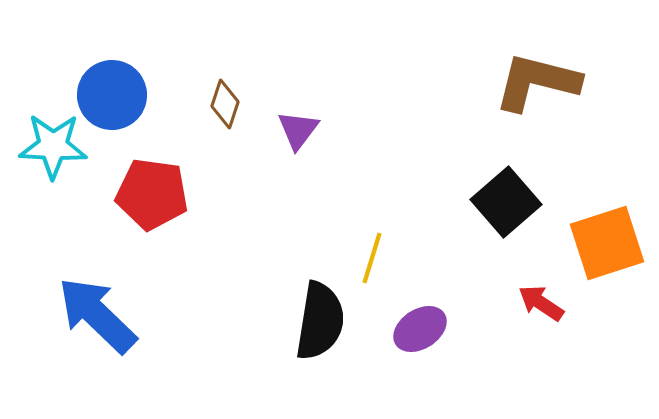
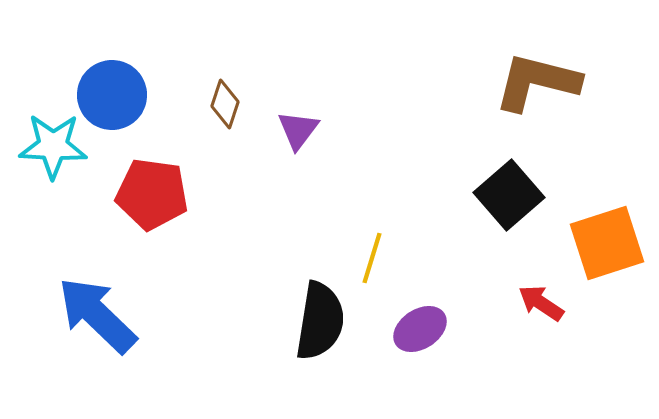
black square: moved 3 px right, 7 px up
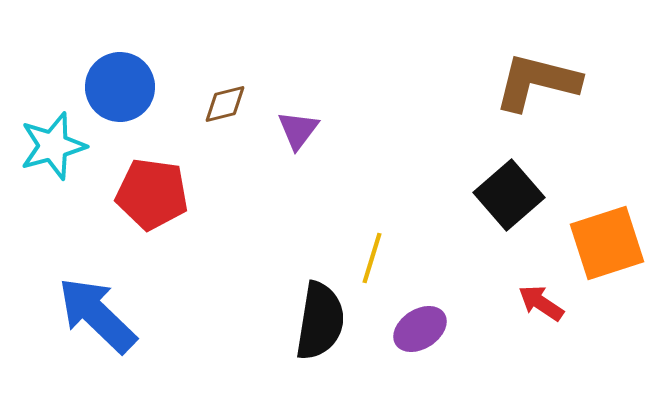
blue circle: moved 8 px right, 8 px up
brown diamond: rotated 57 degrees clockwise
cyan star: rotated 18 degrees counterclockwise
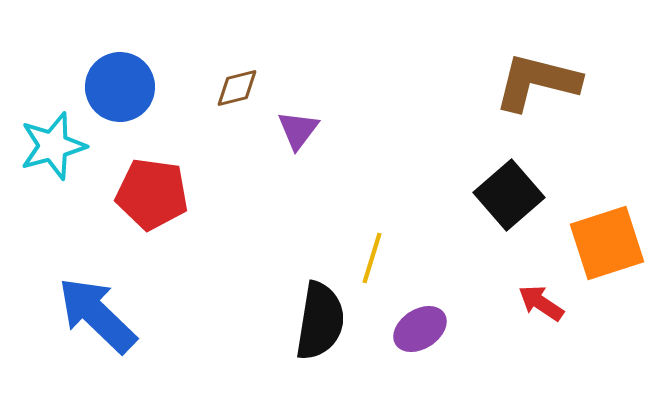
brown diamond: moved 12 px right, 16 px up
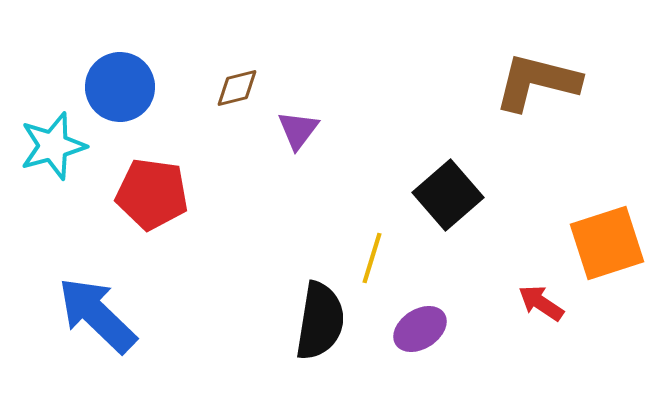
black square: moved 61 px left
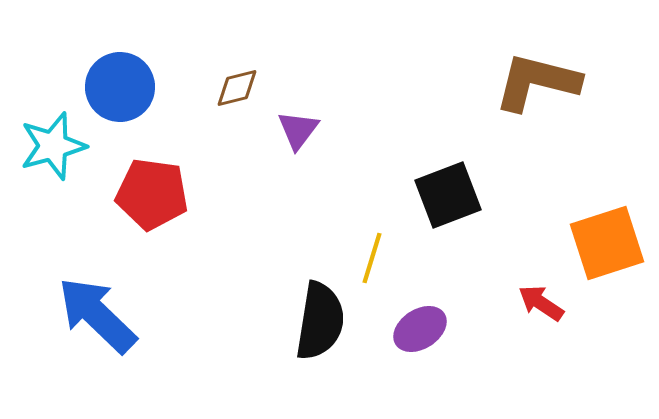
black square: rotated 20 degrees clockwise
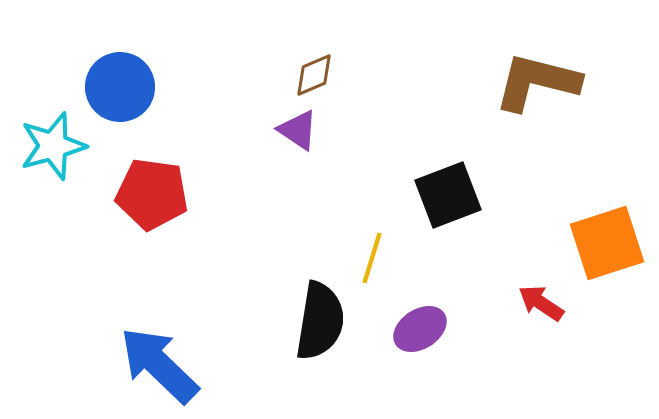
brown diamond: moved 77 px right, 13 px up; rotated 9 degrees counterclockwise
purple triangle: rotated 33 degrees counterclockwise
blue arrow: moved 62 px right, 50 px down
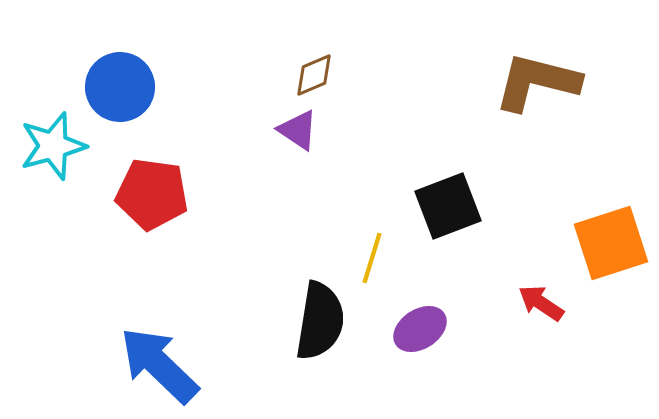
black square: moved 11 px down
orange square: moved 4 px right
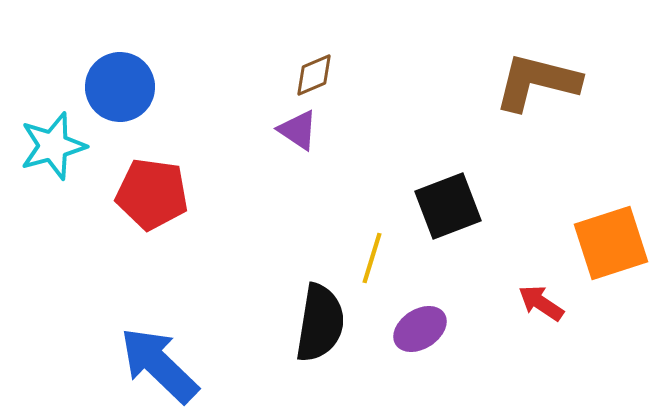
black semicircle: moved 2 px down
